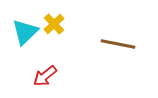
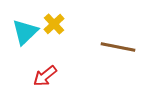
brown line: moved 3 px down
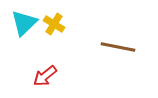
yellow cross: rotated 15 degrees counterclockwise
cyan triangle: moved 1 px left, 9 px up
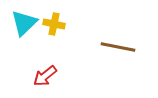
yellow cross: rotated 20 degrees counterclockwise
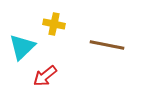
cyan triangle: moved 2 px left, 24 px down
brown line: moved 11 px left, 2 px up
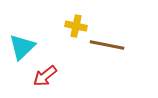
yellow cross: moved 22 px right, 2 px down
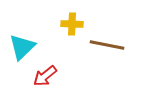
yellow cross: moved 4 px left, 2 px up; rotated 10 degrees counterclockwise
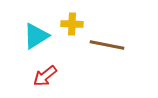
cyan triangle: moved 14 px right, 11 px up; rotated 12 degrees clockwise
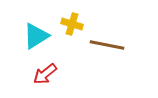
yellow cross: rotated 15 degrees clockwise
red arrow: moved 2 px up
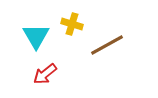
cyan triangle: rotated 28 degrees counterclockwise
brown line: rotated 40 degrees counterclockwise
